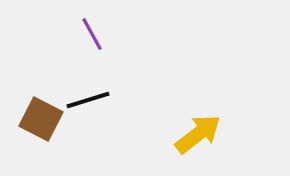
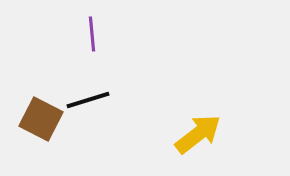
purple line: rotated 24 degrees clockwise
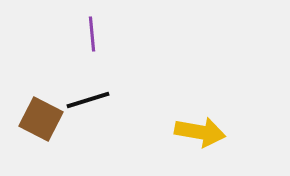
yellow arrow: moved 2 px right, 2 px up; rotated 48 degrees clockwise
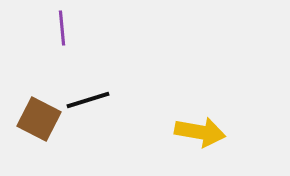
purple line: moved 30 px left, 6 px up
brown square: moved 2 px left
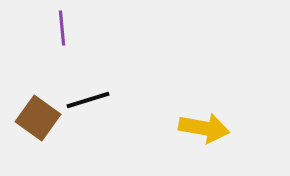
brown square: moved 1 px left, 1 px up; rotated 9 degrees clockwise
yellow arrow: moved 4 px right, 4 px up
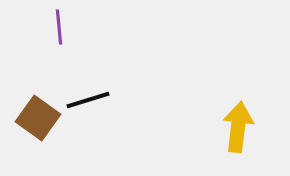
purple line: moved 3 px left, 1 px up
yellow arrow: moved 34 px right, 1 px up; rotated 93 degrees counterclockwise
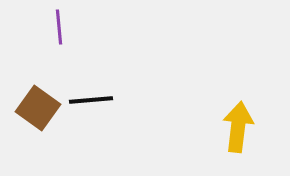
black line: moved 3 px right; rotated 12 degrees clockwise
brown square: moved 10 px up
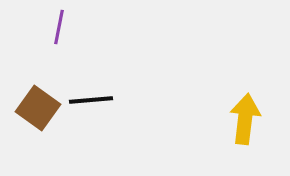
purple line: rotated 16 degrees clockwise
yellow arrow: moved 7 px right, 8 px up
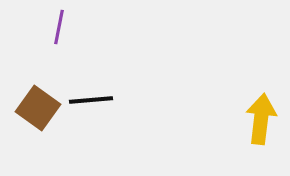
yellow arrow: moved 16 px right
